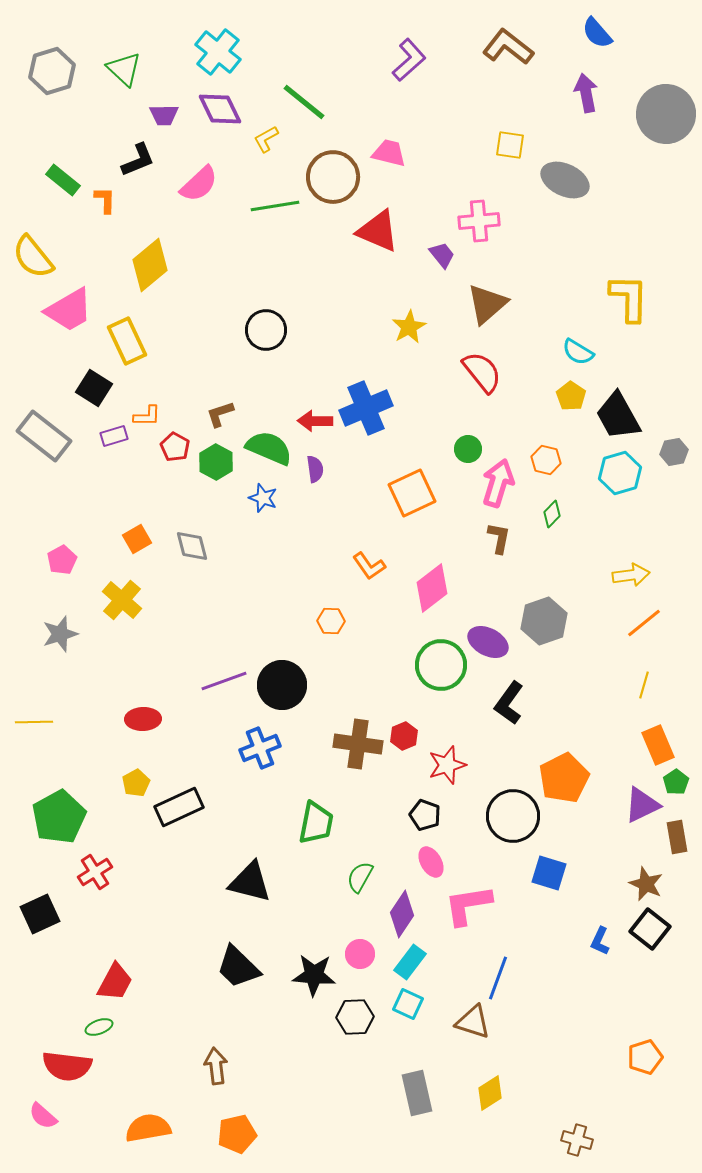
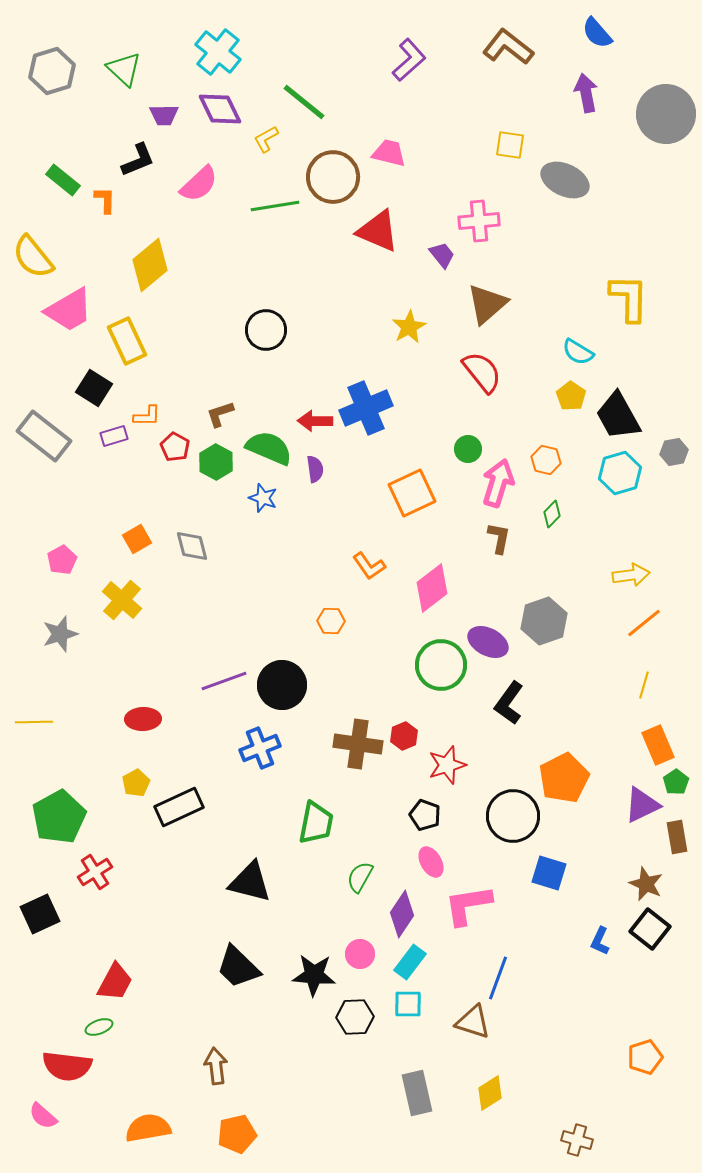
cyan square at (408, 1004): rotated 24 degrees counterclockwise
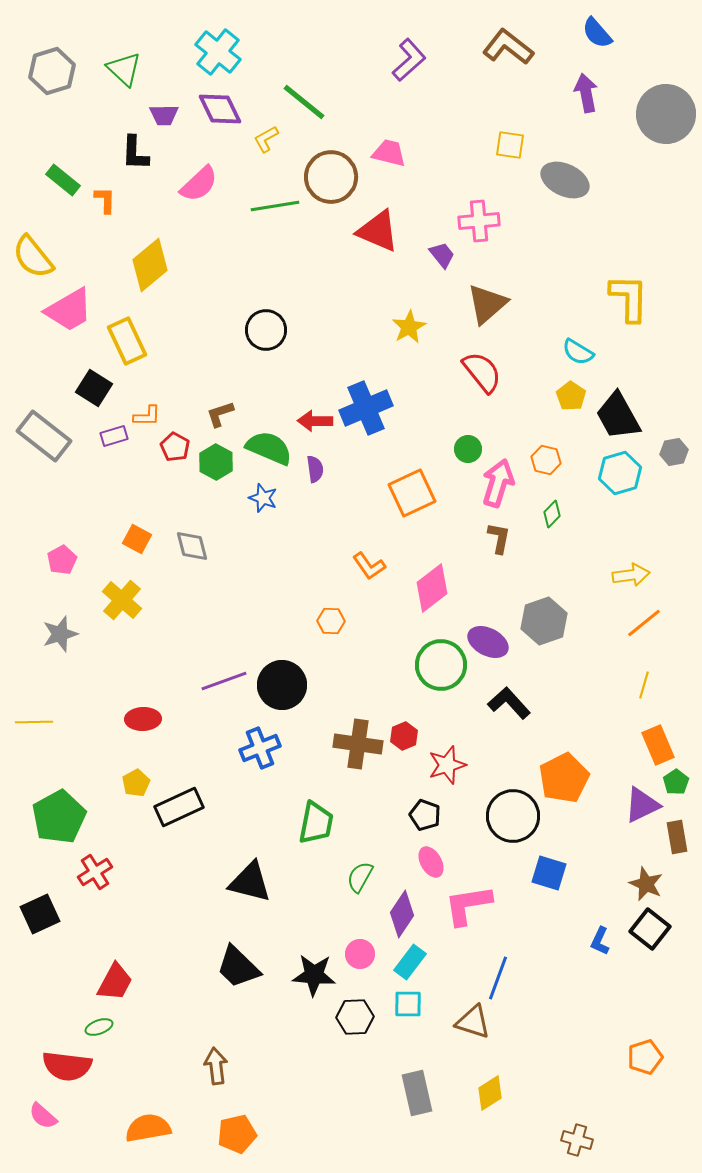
black L-shape at (138, 160): moved 3 px left, 7 px up; rotated 114 degrees clockwise
brown circle at (333, 177): moved 2 px left
orange square at (137, 539): rotated 32 degrees counterclockwise
black L-shape at (509, 703): rotated 102 degrees clockwise
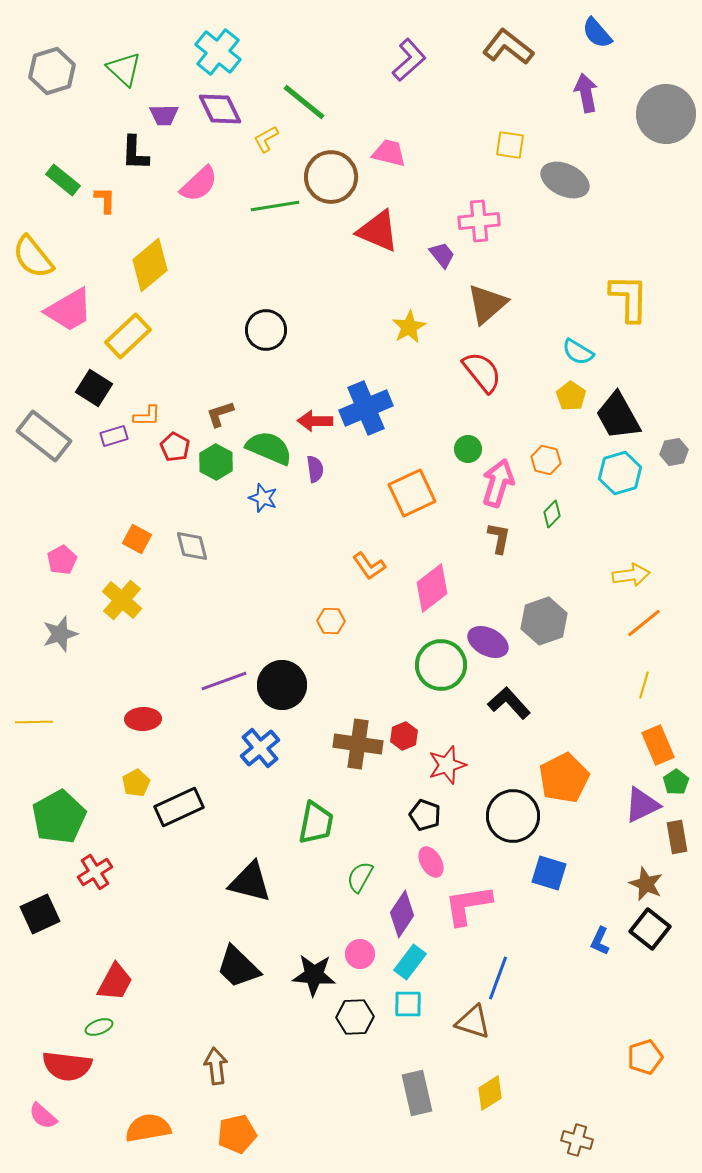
yellow rectangle at (127, 341): moved 1 px right, 5 px up; rotated 72 degrees clockwise
blue cross at (260, 748): rotated 18 degrees counterclockwise
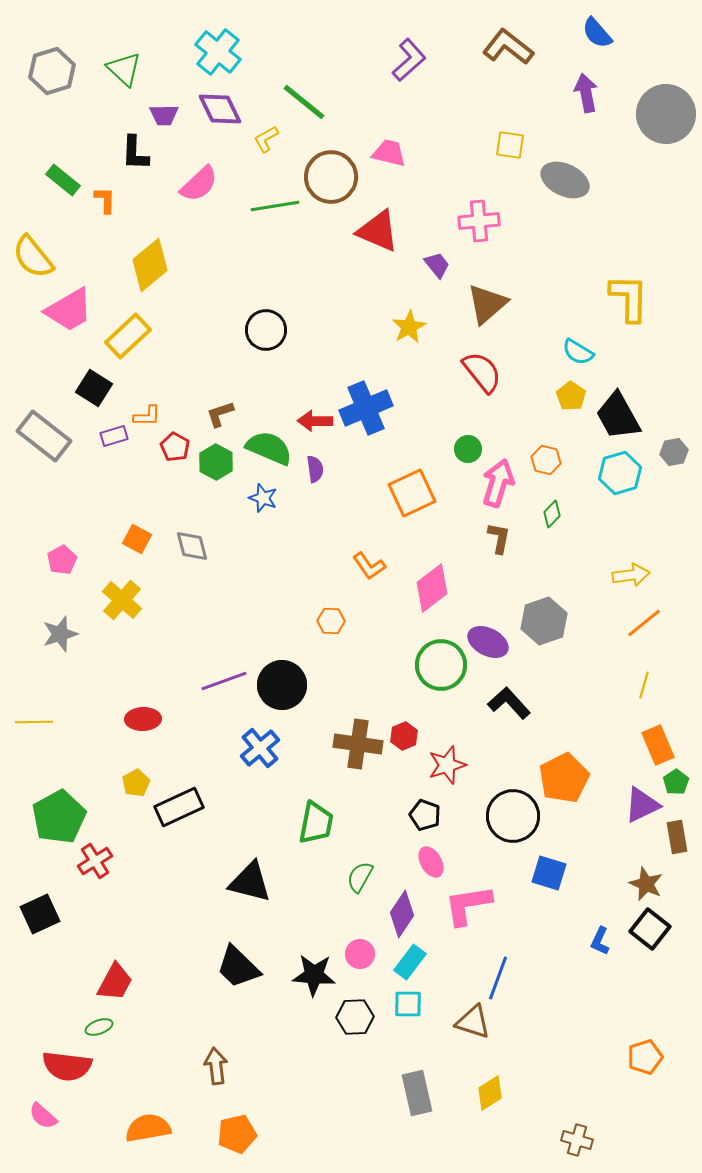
purple trapezoid at (442, 255): moved 5 px left, 10 px down
red cross at (95, 872): moved 11 px up
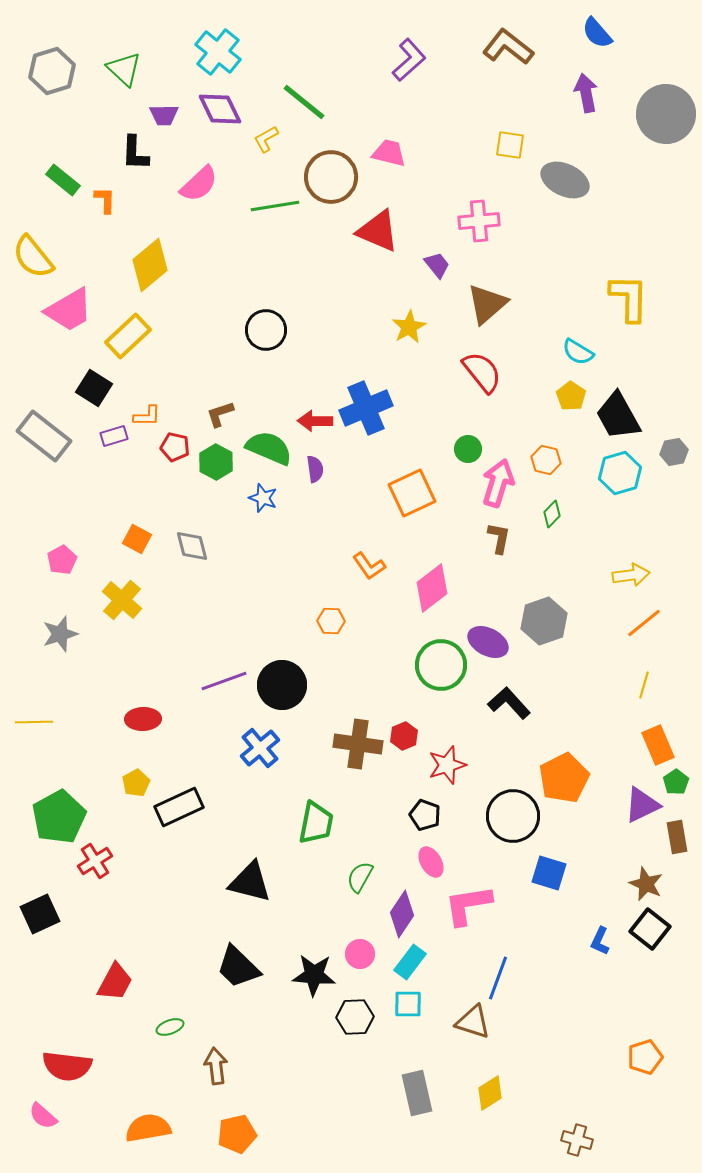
red pentagon at (175, 447): rotated 16 degrees counterclockwise
green ellipse at (99, 1027): moved 71 px right
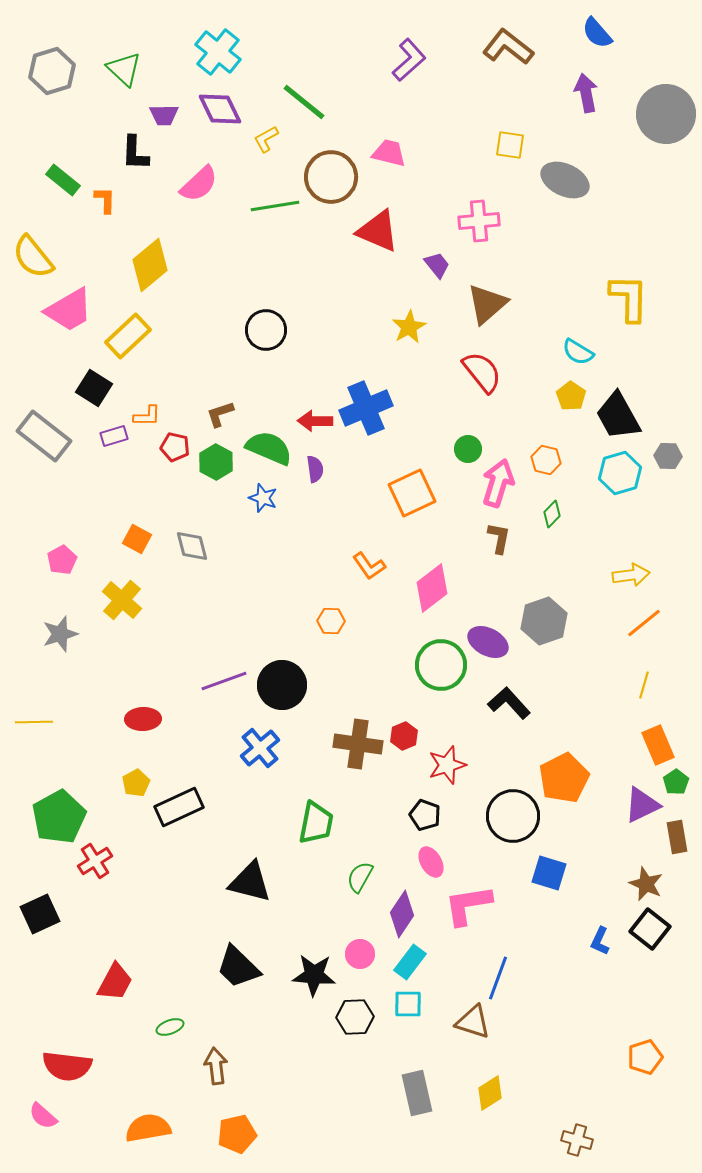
gray hexagon at (674, 452): moved 6 px left, 4 px down; rotated 12 degrees clockwise
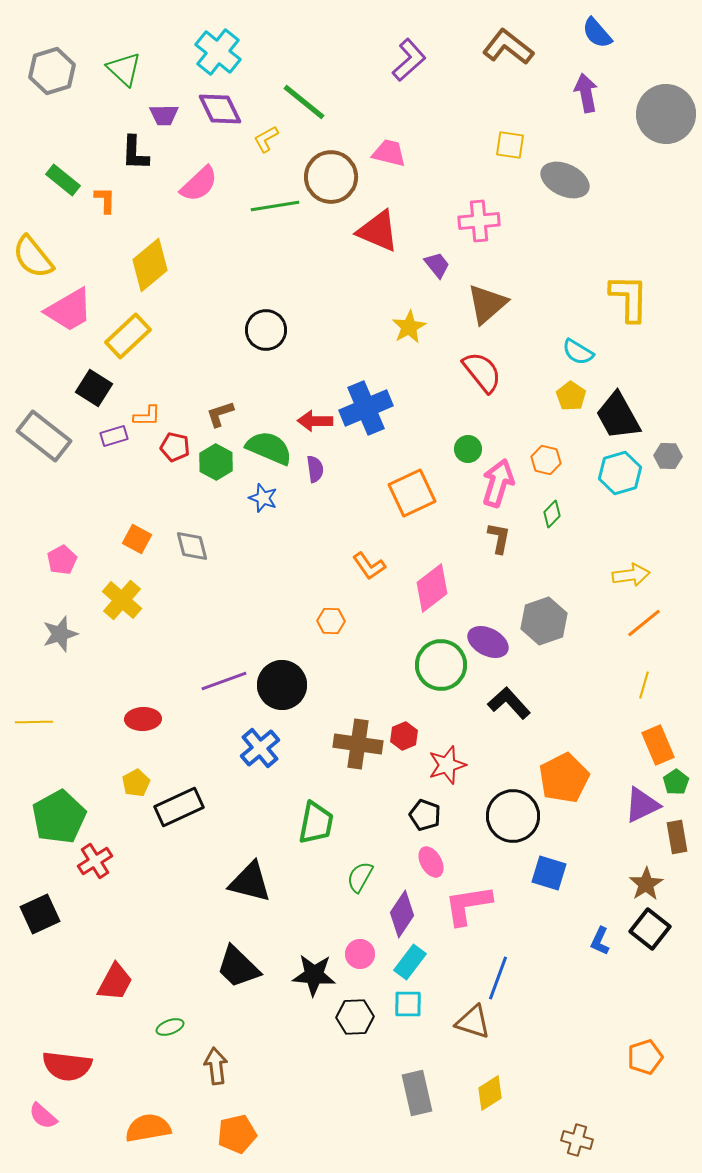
brown star at (646, 884): rotated 16 degrees clockwise
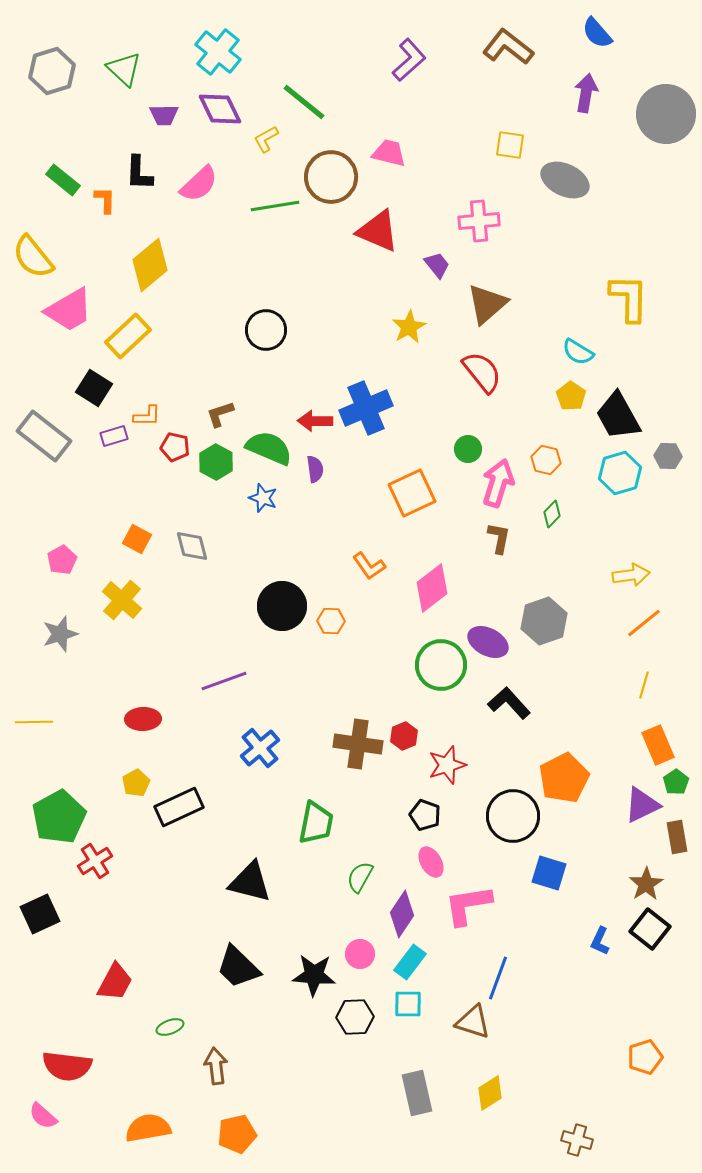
purple arrow at (586, 93): rotated 21 degrees clockwise
black L-shape at (135, 153): moved 4 px right, 20 px down
black circle at (282, 685): moved 79 px up
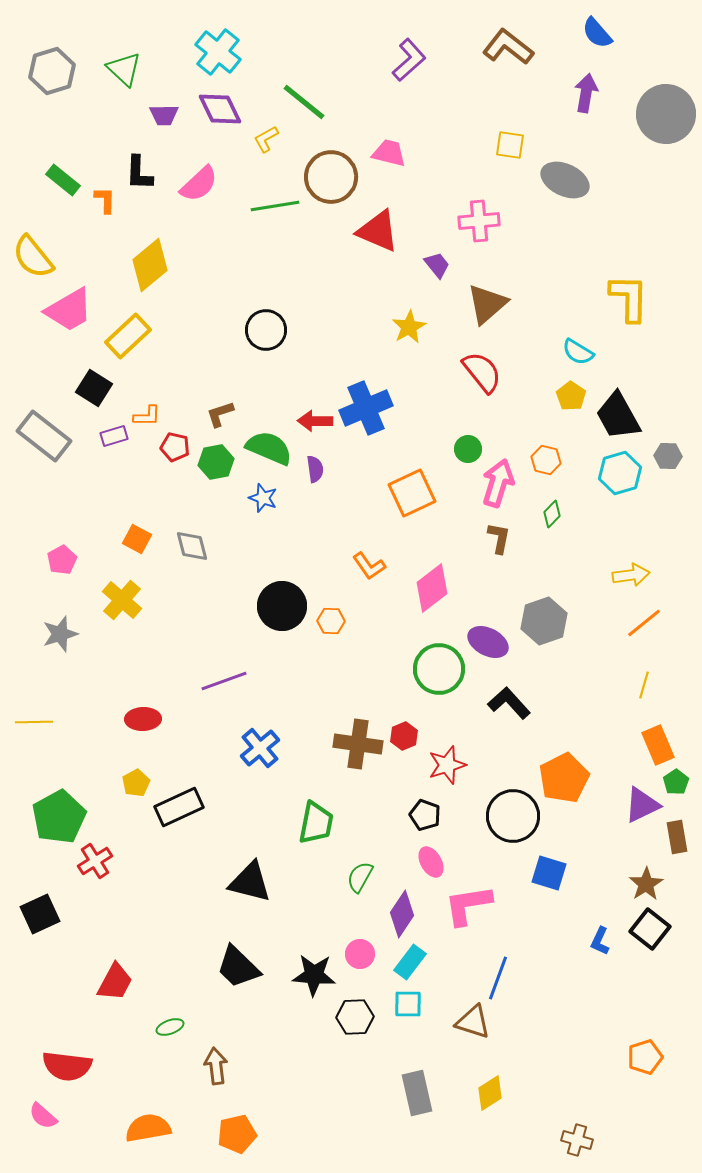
green hexagon at (216, 462): rotated 20 degrees clockwise
green circle at (441, 665): moved 2 px left, 4 px down
